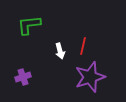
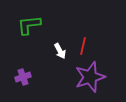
white arrow: rotated 14 degrees counterclockwise
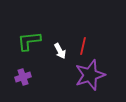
green L-shape: moved 16 px down
purple star: moved 2 px up
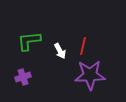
purple star: rotated 16 degrees clockwise
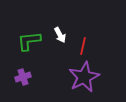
white arrow: moved 16 px up
purple star: moved 6 px left, 2 px down; rotated 24 degrees counterclockwise
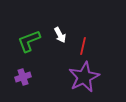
green L-shape: rotated 15 degrees counterclockwise
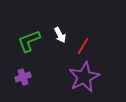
red line: rotated 18 degrees clockwise
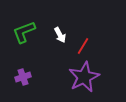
green L-shape: moved 5 px left, 9 px up
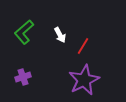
green L-shape: rotated 20 degrees counterclockwise
purple star: moved 3 px down
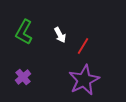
green L-shape: rotated 20 degrees counterclockwise
purple cross: rotated 21 degrees counterclockwise
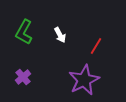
red line: moved 13 px right
